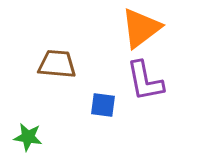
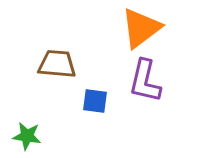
purple L-shape: rotated 24 degrees clockwise
blue square: moved 8 px left, 4 px up
green star: moved 1 px left, 1 px up
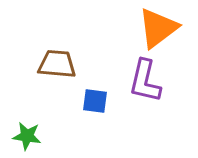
orange triangle: moved 17 px right
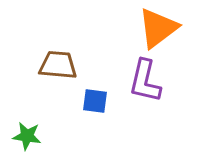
brown trapezoid: moved 1 px right, 1 px down
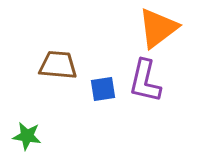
blue square: moved 8 px right, 12 px up; rotated 16 degrees counterclockwise
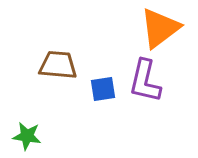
orange triangle: moved 2 px right
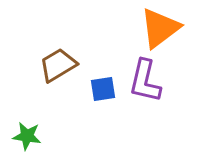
brown trapezoid: rotated 36 degrees counterclockwise
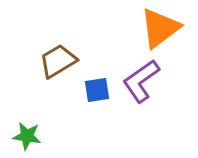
brown trapezoid: moved 4 px up
purple L-shape: moved 4 px left; rotated 42 degrees clockwise
blue square: moved 6 px left, 1 px down
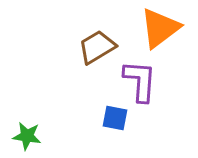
brown trapezoid: moved 39 px right, 14 px up
purple L-shape: moved 1 px left; rotated 129 degrees clockwise
blue square: moved 18 px right, 28 px down; rotated 20 degrees clockwise
